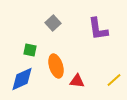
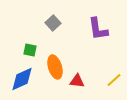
orange ellipse: moved 1 px left, 1 px down
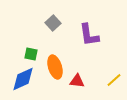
purple L-shape: moved 9 px left, 6 px down
green square: moved 1 px right, 4 px down
blue diamond: moved 1 px right
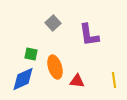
yellow line: rotated 56 degrees counterclockwise
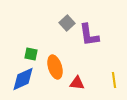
gray square: moved 14 px right
red triangle: moved 2 px down
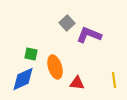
purple L-shape: rotated 120 degrees clockwise
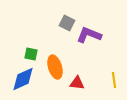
gray square: rotated 21 degrees counterclockwise
